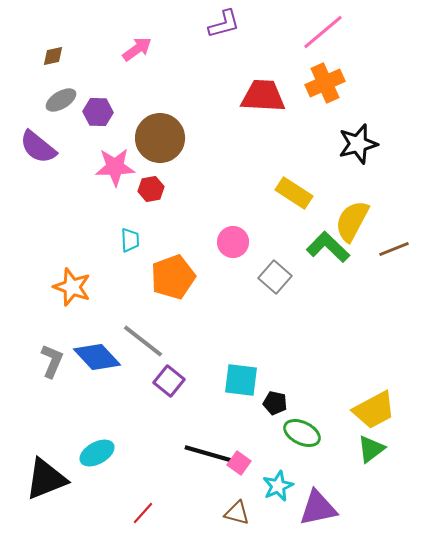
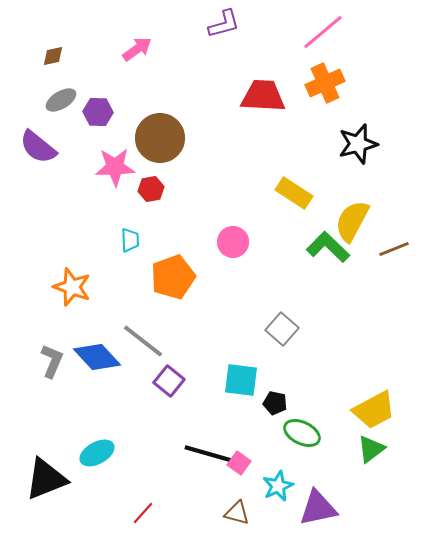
gray square: moved 7 px right, 52 px down
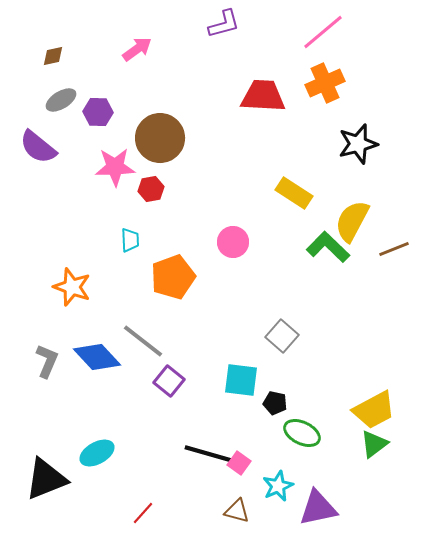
gray square: moved 7 px down
gray L-shape: moved 5 px left
green triangle: moved 3 px right, 5 px up
brown triangle: moved 2 px up
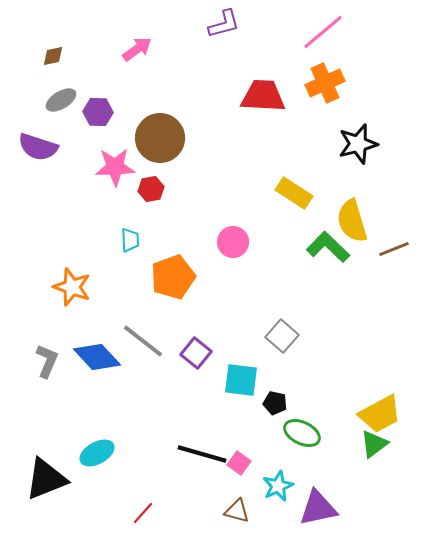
purple semicircle: rotated 21 degrees counterclockwise
yellow semicircle: rotated 45 degrees counterclockwise
purple square: moved 27 px right, 28 px up
yellow trapezoid: moved 6 px right, 4 px down
black line: moved 7 px left
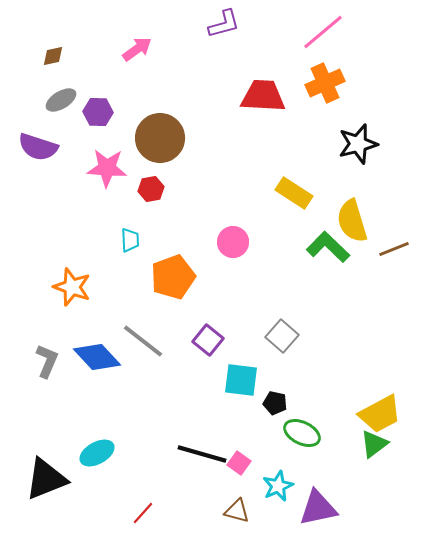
pink star: moved 8 px left, 1 px down; rotated 6 degrees clockwise
purple square: moved 12 px right, 13 px up
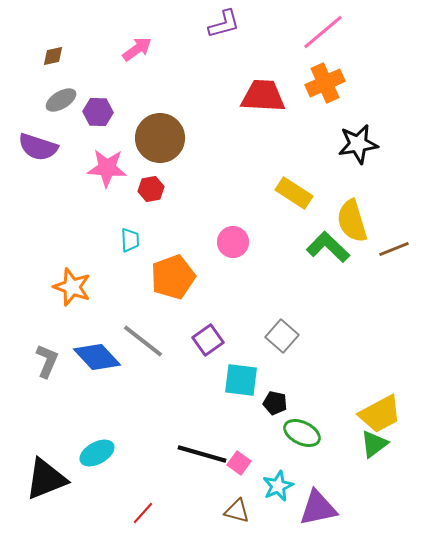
black star: rotated 6 degrees clockwise
purple square: rotated 16 degrees clockwise
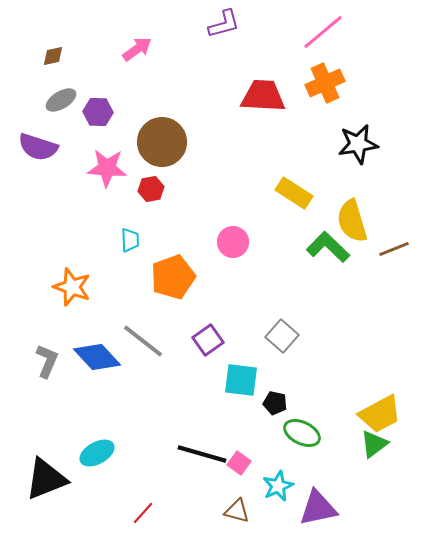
brown circle: moved 2 px right, 4 px down
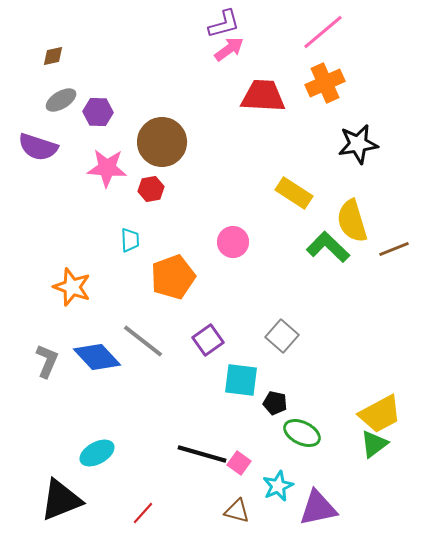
pink arrow: moved 92 px right
black triangle: moved 15 px right, 21 px down
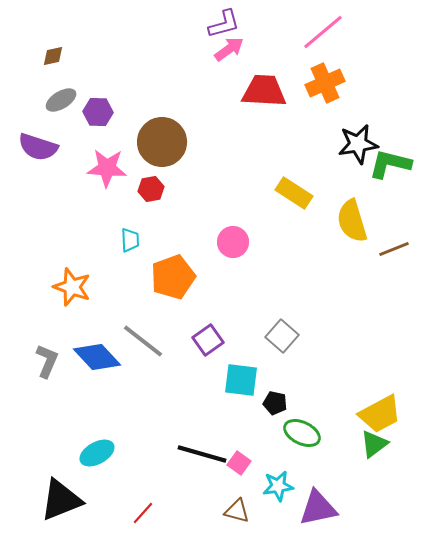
red trapezoid: moved 1 px right, 5 px up
green L-shape: moved 62 px right, 83 px up; rotated 30 degrees counterclockwise
cyan star: rotated 16 degrees clockwise
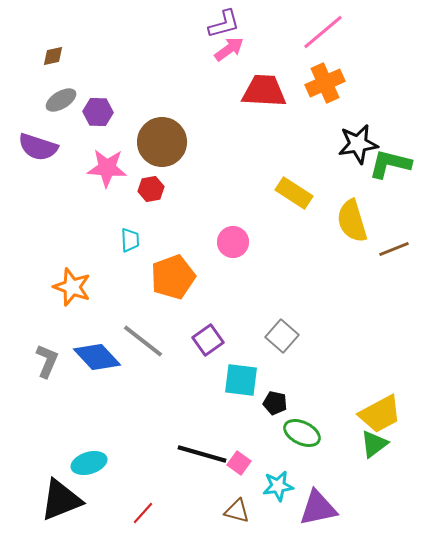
cyan ellipse: moved 8 px left, 10 px down; rotated 12 degrees clockwise
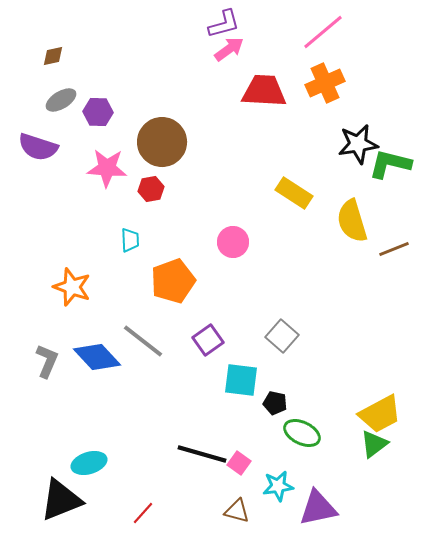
orange pentagon: moved 4 px down
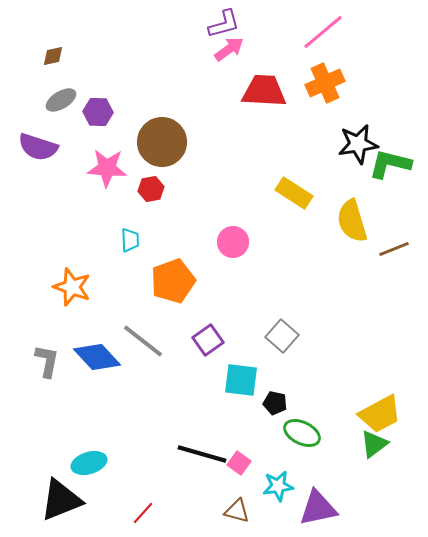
gray L-shape: rotated 12 degrees counterclockwise
